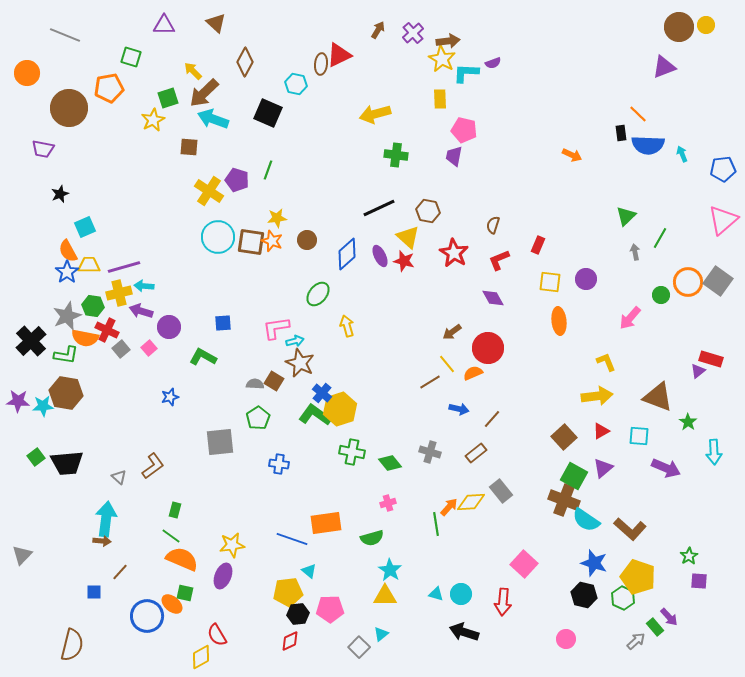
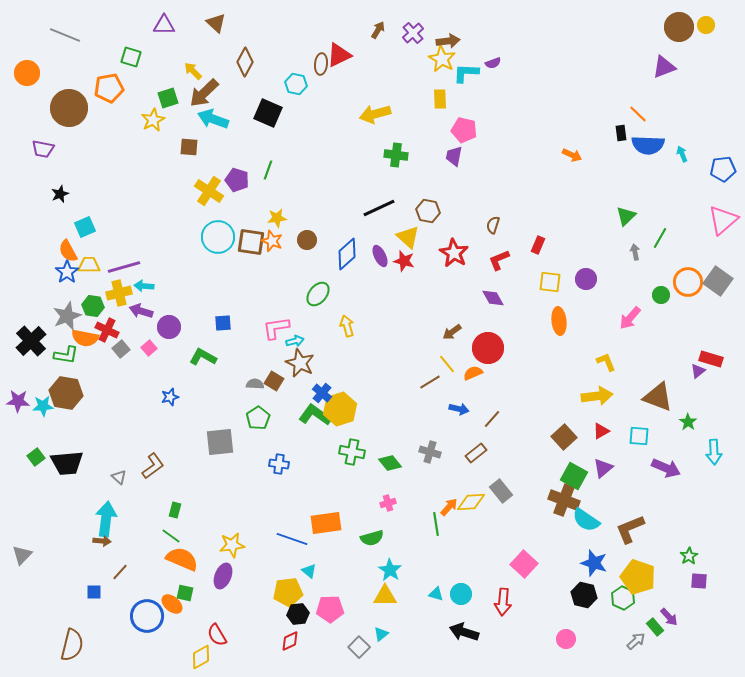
brown L-shape at (630, 529): rotated 116 degrees clockwise
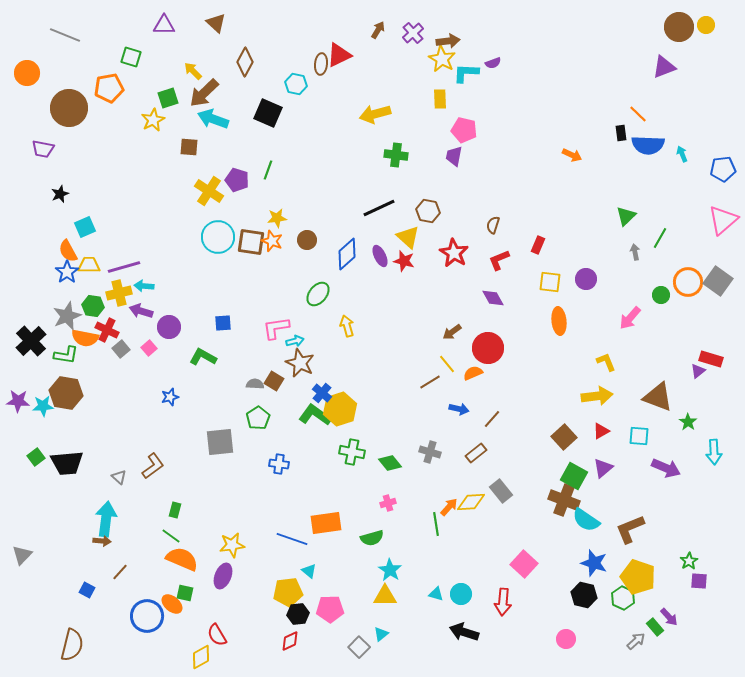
green star at (689, 556): moved 5 px down
blue square at (94, 592): moved 7 px left, 2 px up; rotated 28 degrees clockwise
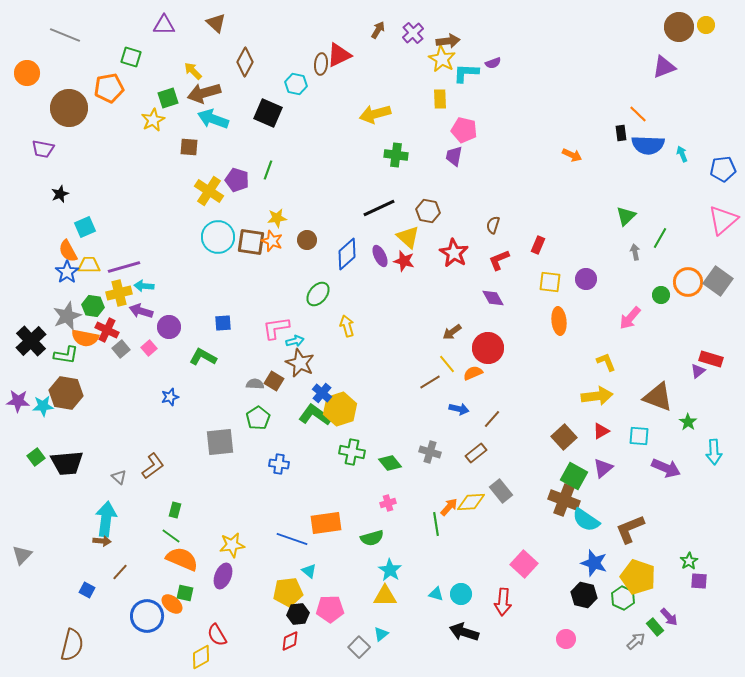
brown arrow at (204, 93): rotated 28 degrees clockwise
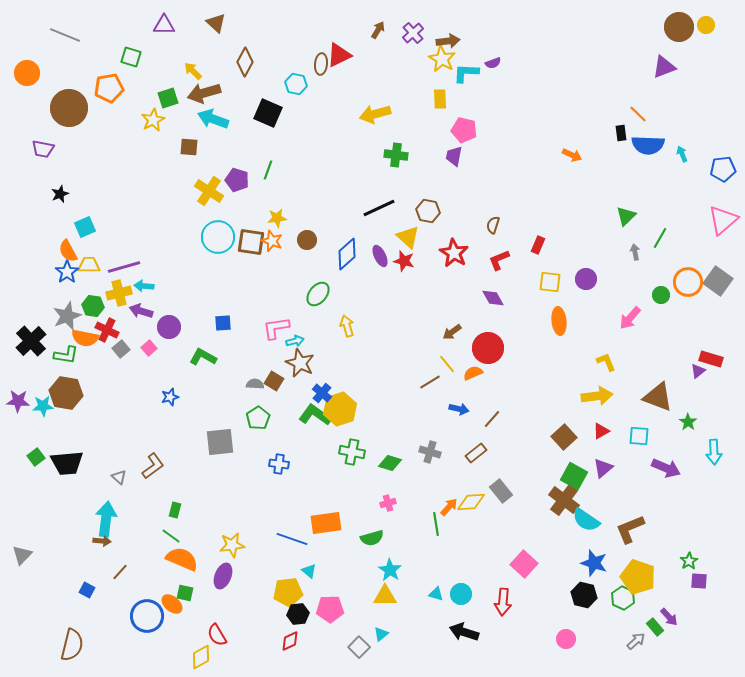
green diamond at (390, 463): rotated 35 degrees counterclockwise
brown cross at (564, 500): rotated 16 degrees clockwise
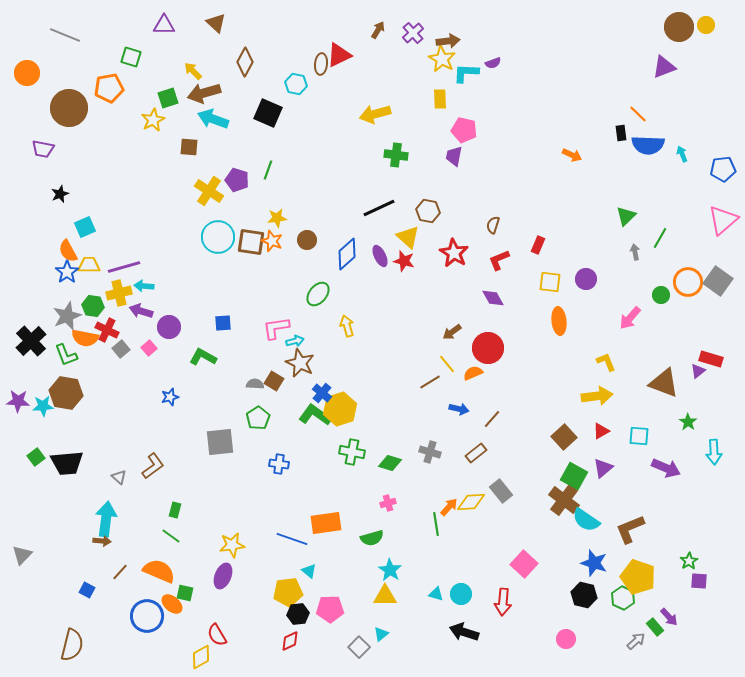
green L-shape at (66, 355): rotated 60 degrees clockwise
brown triangle at (658, 397): moved 6 px right, 14 px up
orange semicircle at (182, 559): moved 23 px left, 12 px down
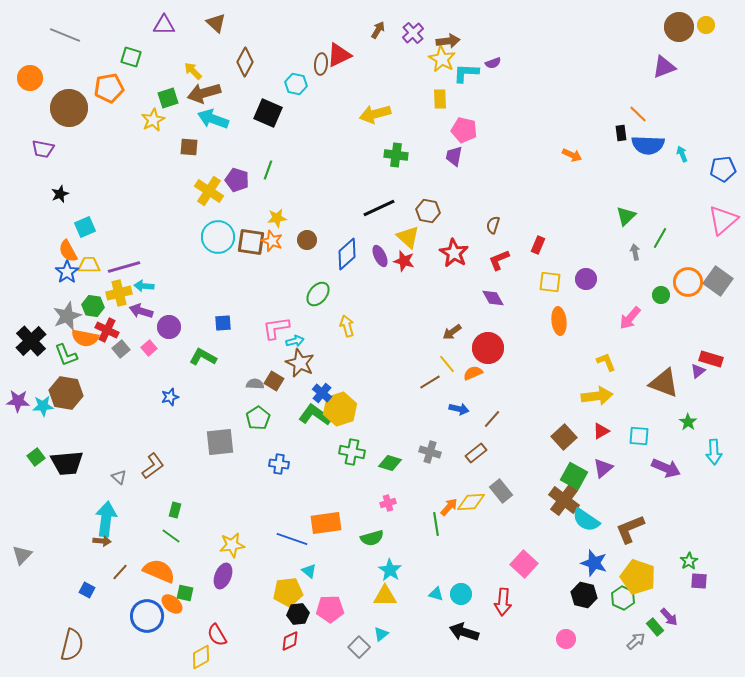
orange circle at (27, 73): moved 3 px right, 5 px down
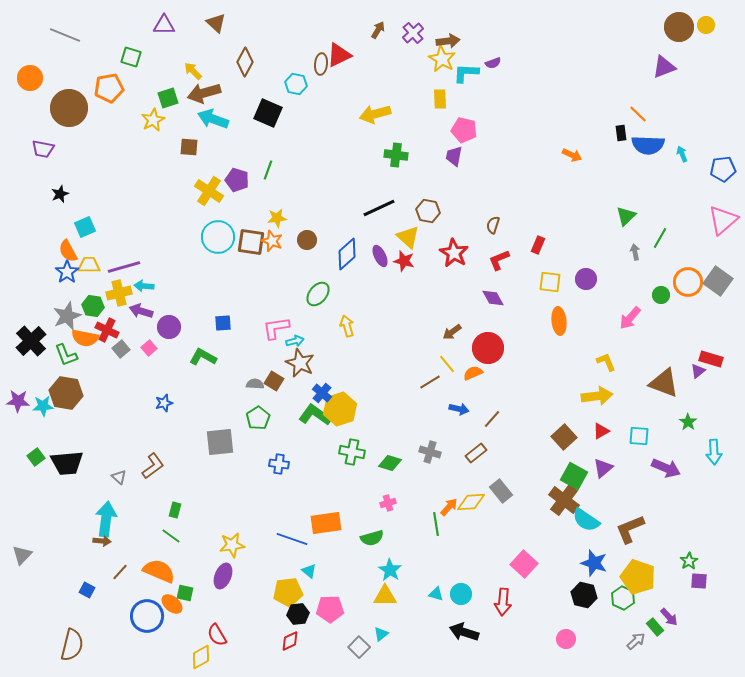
blue star at (170, 397): moved 6 px left, 6 px down
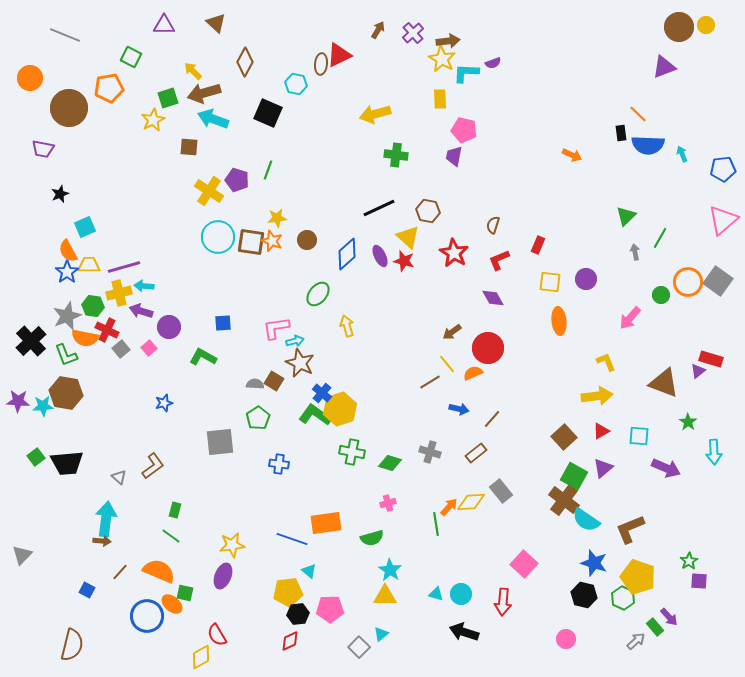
green square at (131, 57): rotated 10 degrees clockwise
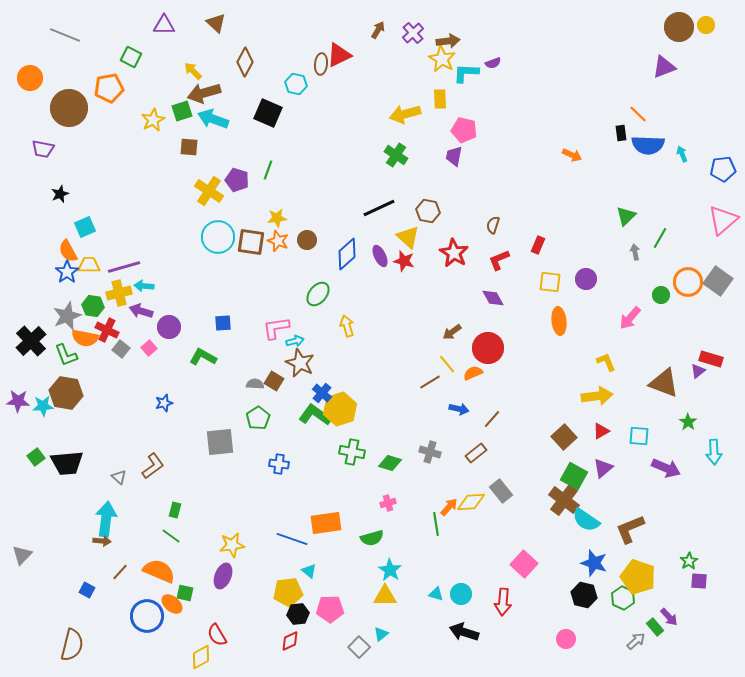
green square at (168, 98): moved 14 px right, 13 px down
yellow arrow at (375, 114): moved 30 px right
green cross at (396, 155): rotated 25 degrees clockwise
orange star at (272, 241): moved 6 px right
gray square at (121, 349): rotated 12 degrees counterclockwise
